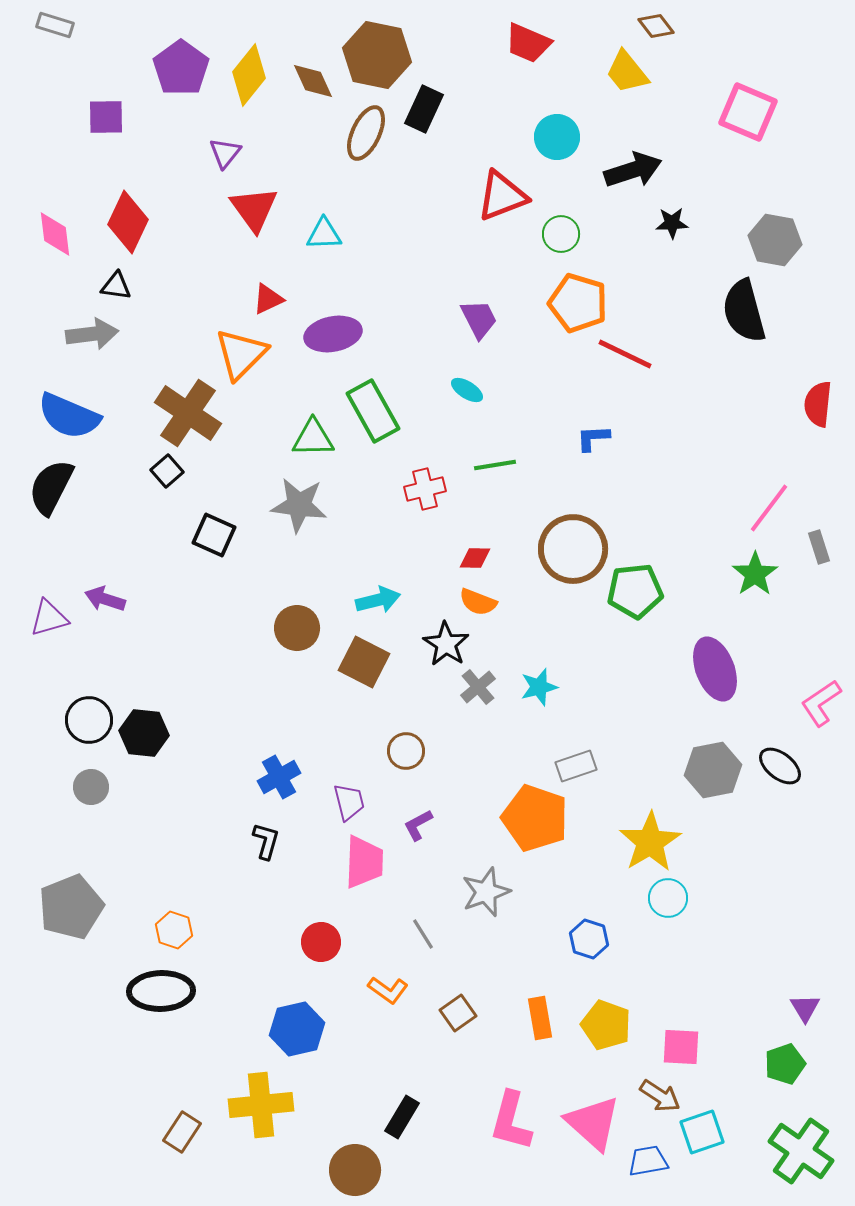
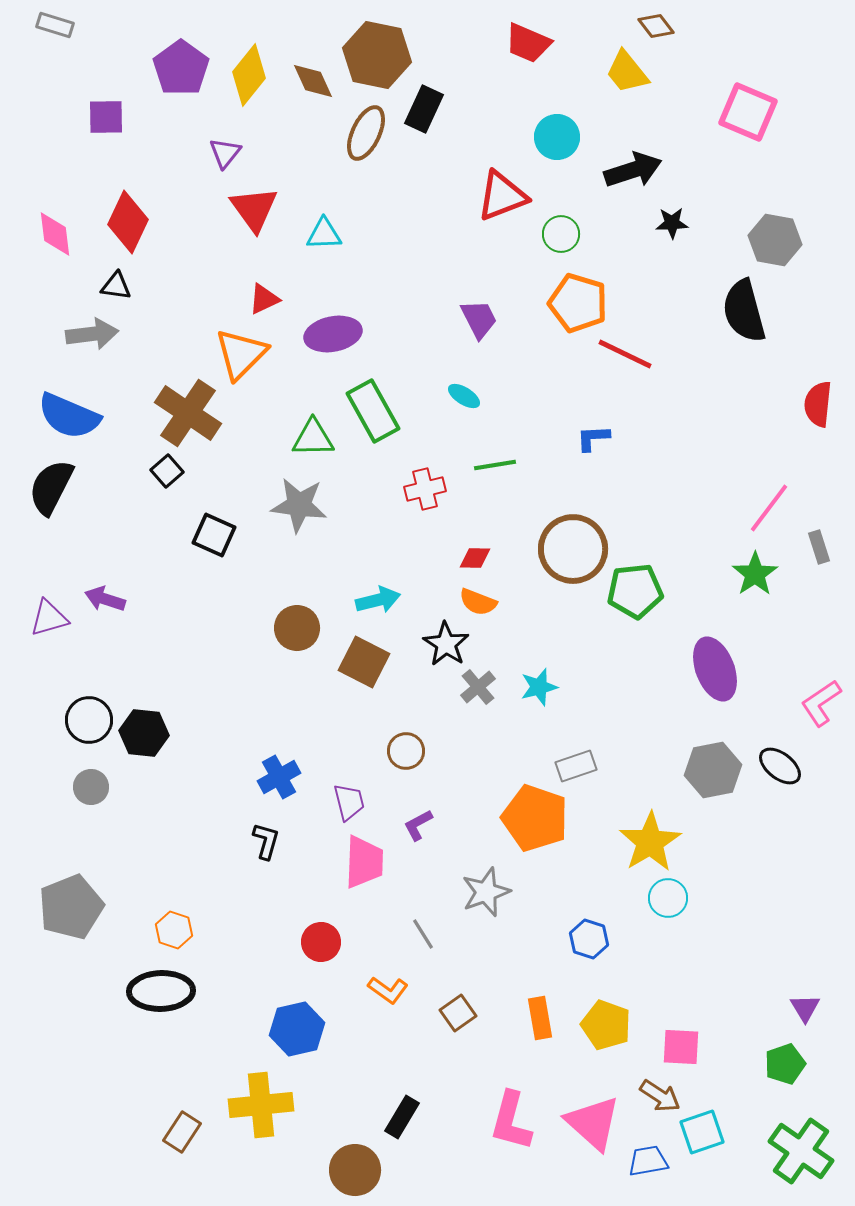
red triangle at (268, 299): moved 4 px left
cyan ellipse at (467, 390): moved 3 px left, 6 px down
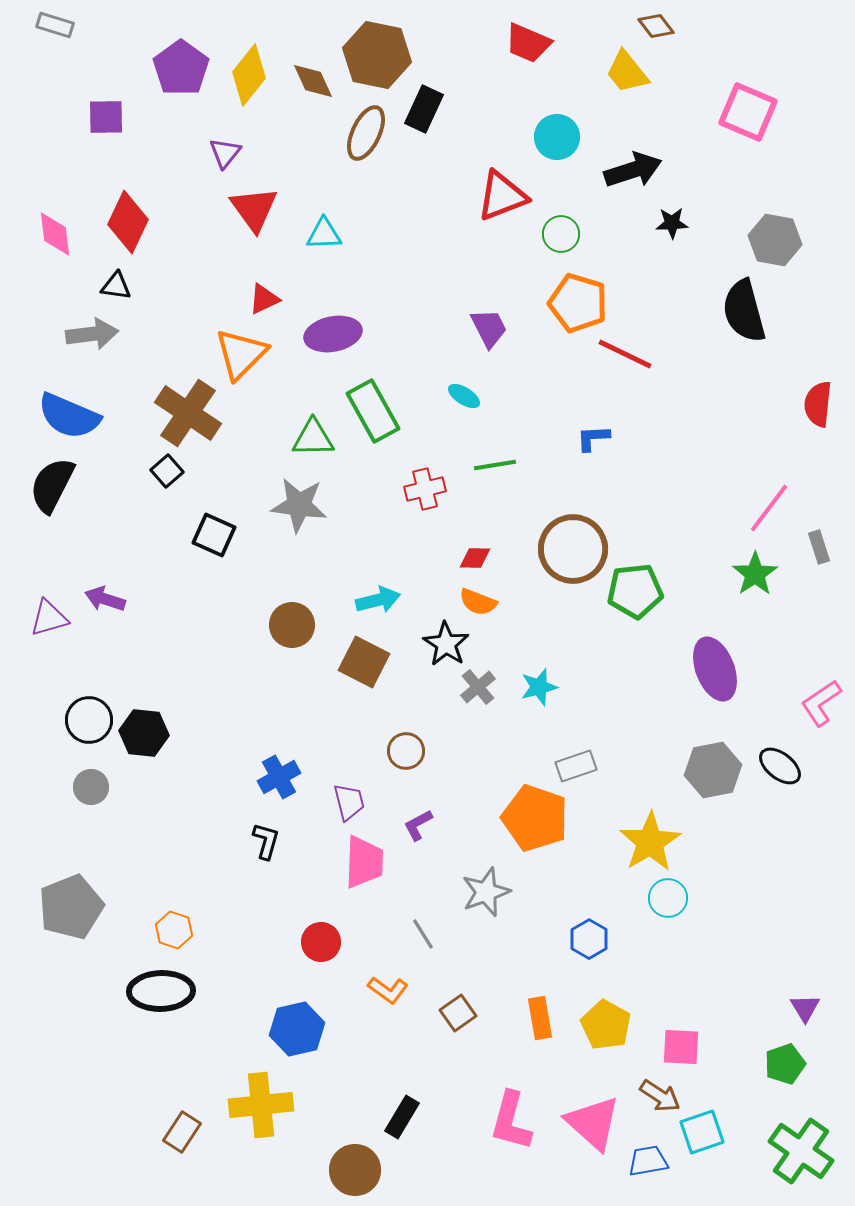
purple trapezoid at (479, 319): moved 10 px right, 9 px down
black semicircle at (51, 487): moved 1 px right, 2 px up
brown circle at (297, 628): moved 5 px left, 3 px up
blue hexagon at (589, 939): rotated 12 degrees clockwise
yellow pentagon at (606, 1025): rotated 9 degrees clockwise
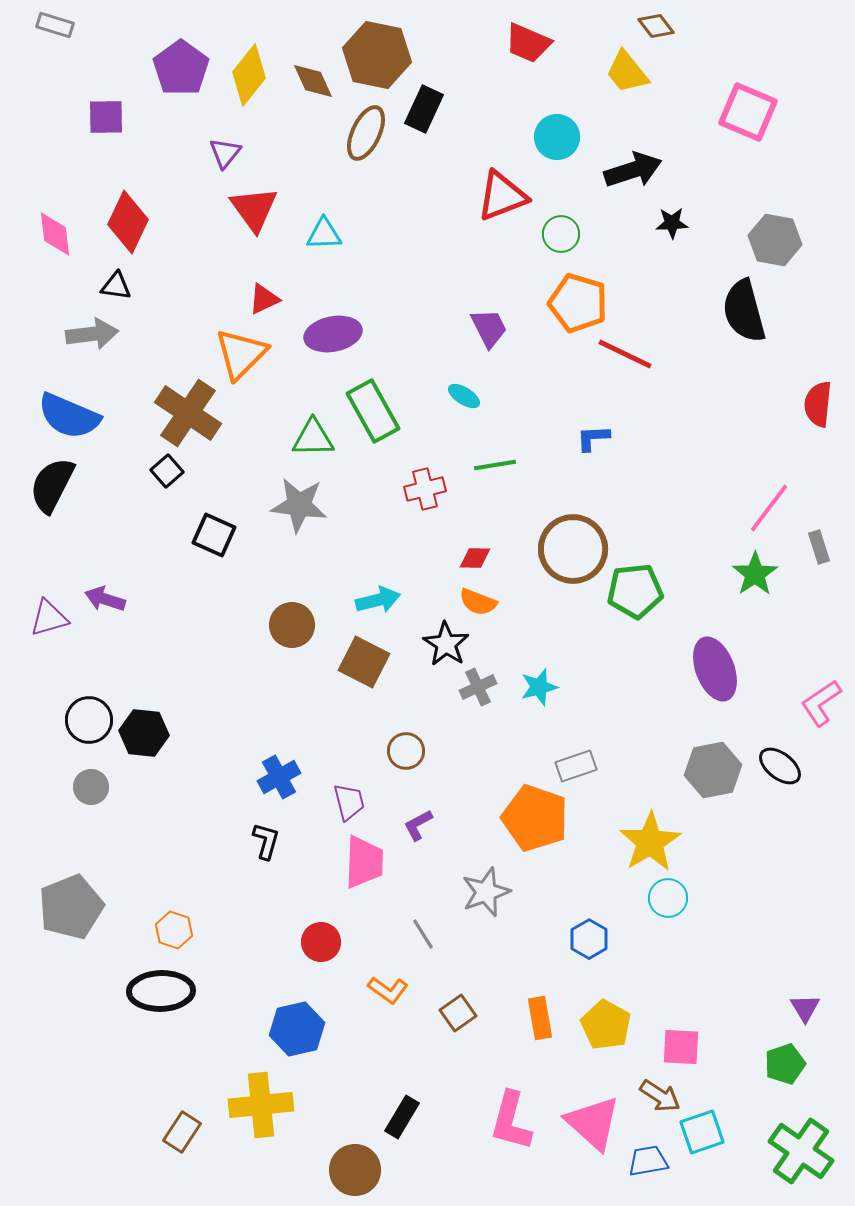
gray cross at (478, 687): rotated 15 degrees clockwise
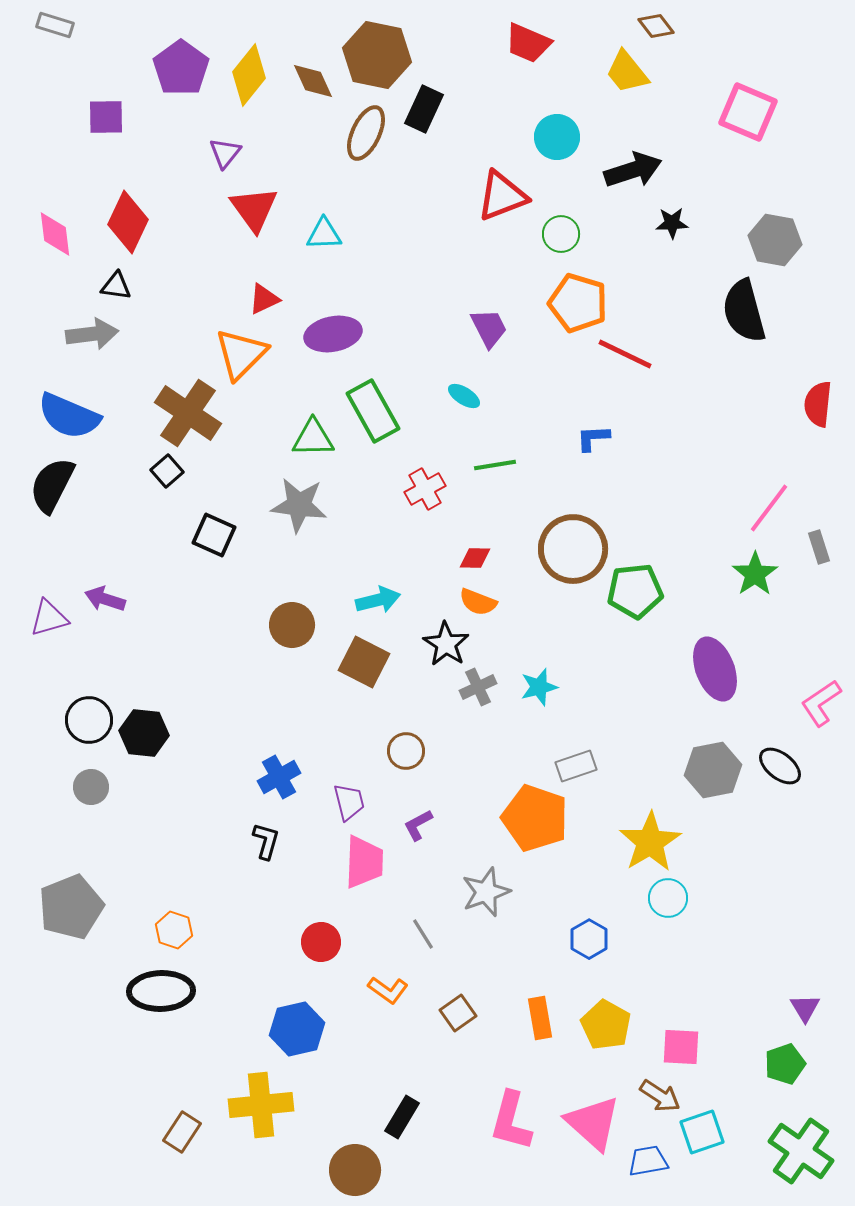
red cross at (425, 489): rotated 15 degrees counterclockwise
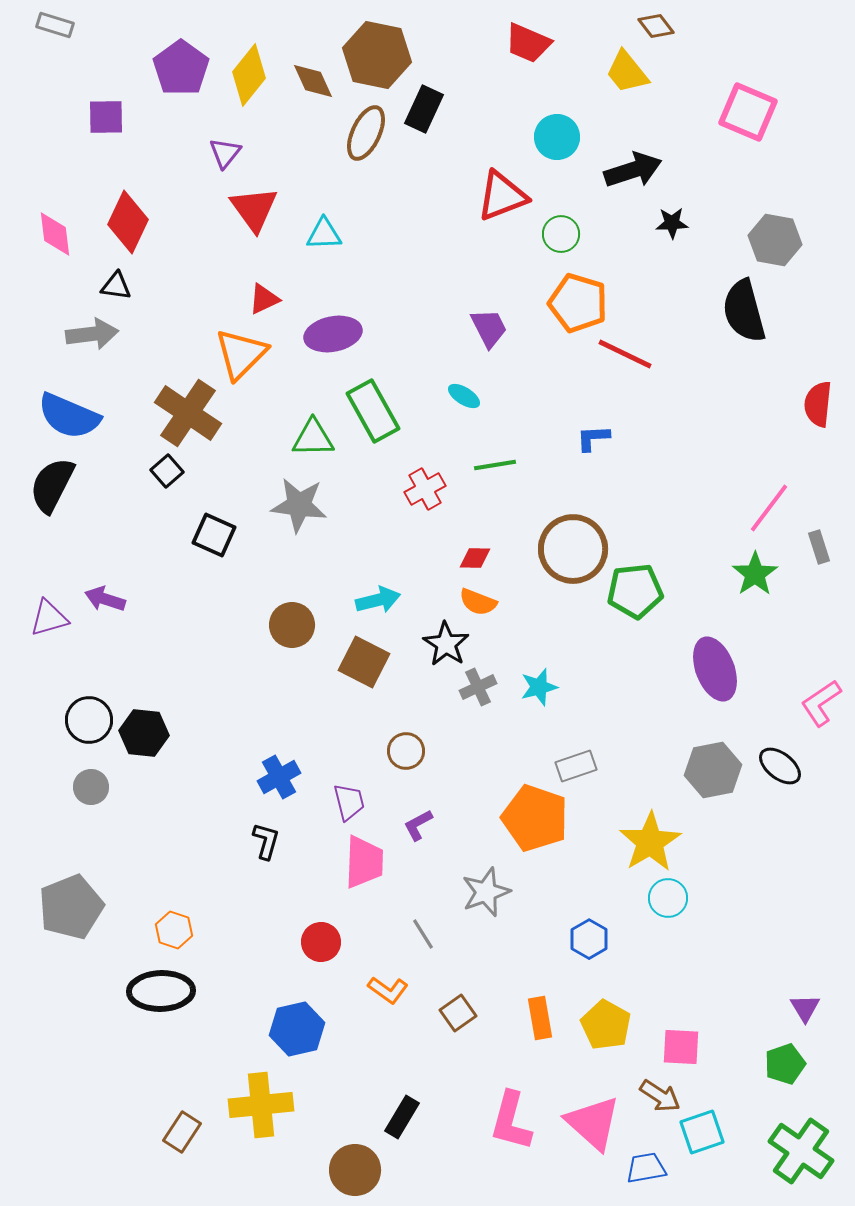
blue trapezoid at (648, 1161): moved 2 px left, 7 px down
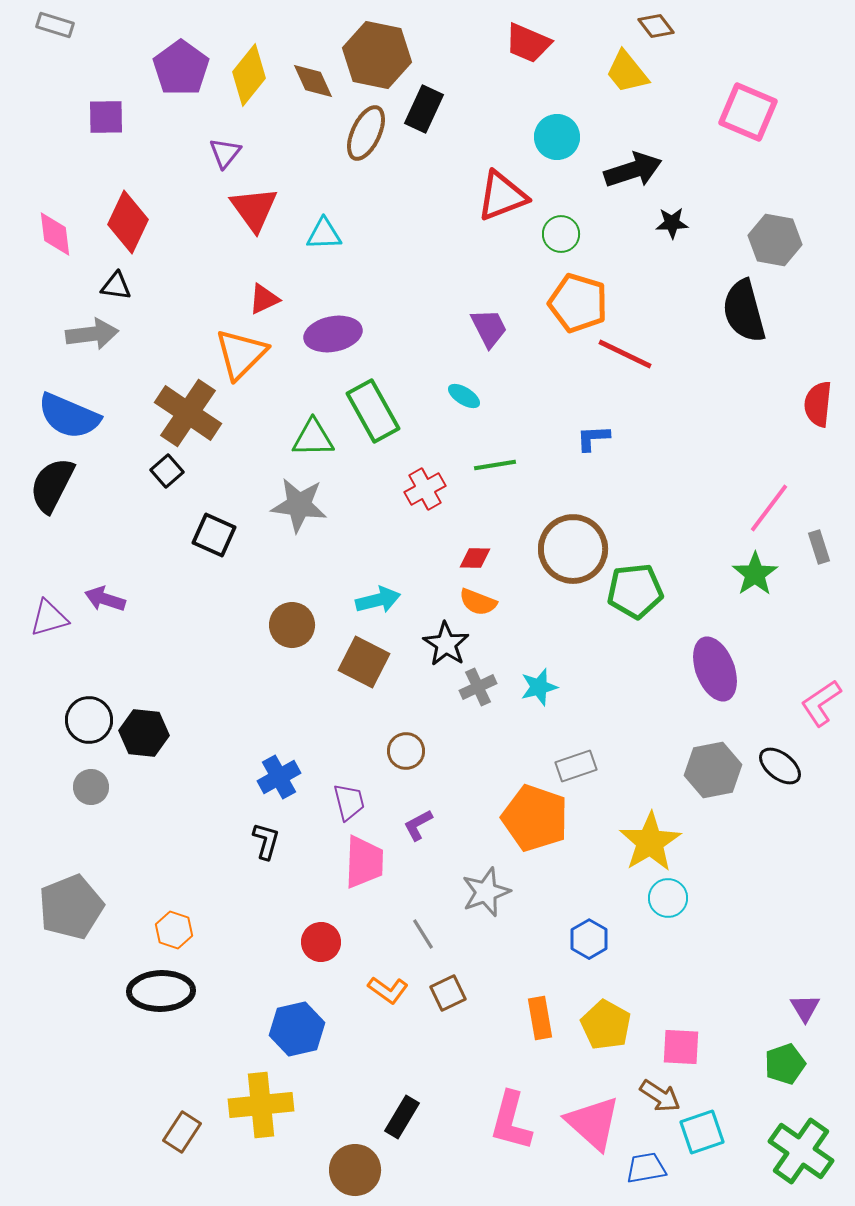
brown square at (458, 1013): moved 10 px left, 20 px up; rotated 9 degrees clockwise
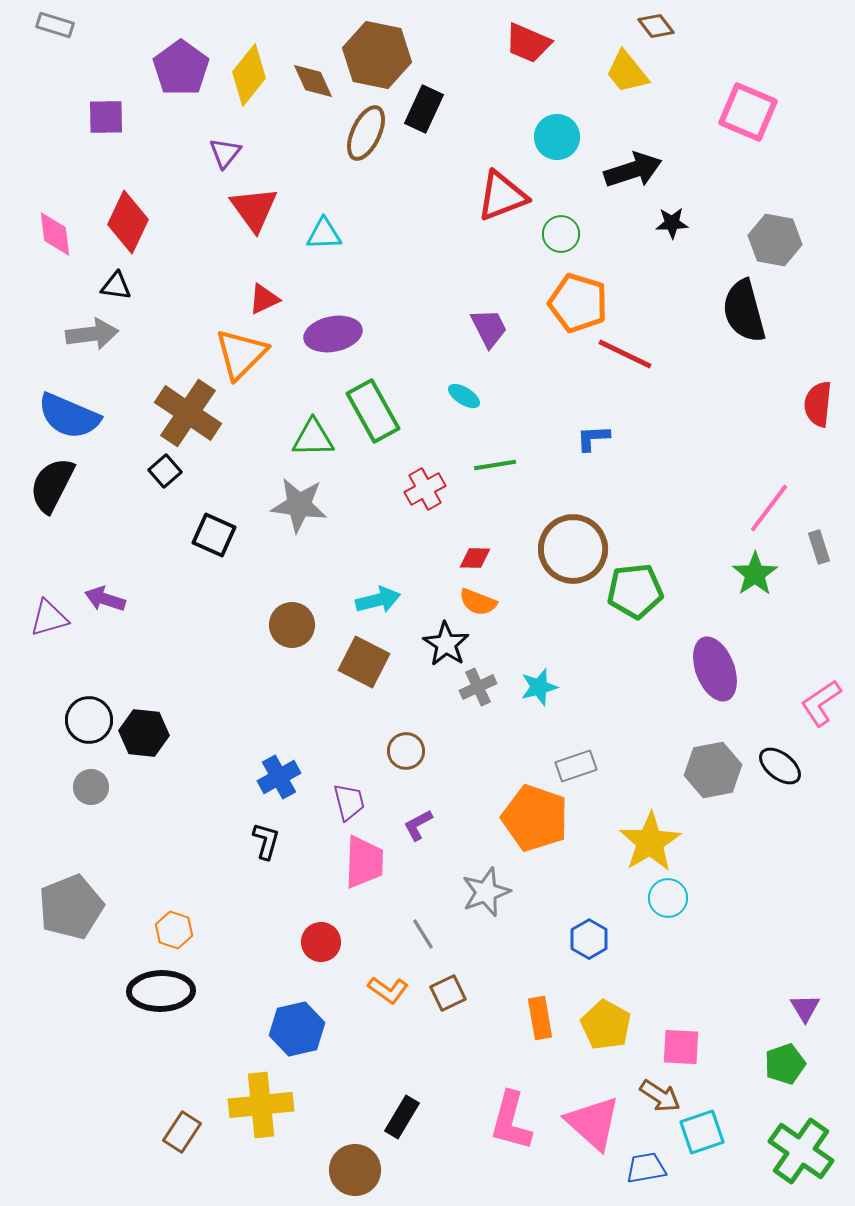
black square at (167, 471): moved 2 px left
